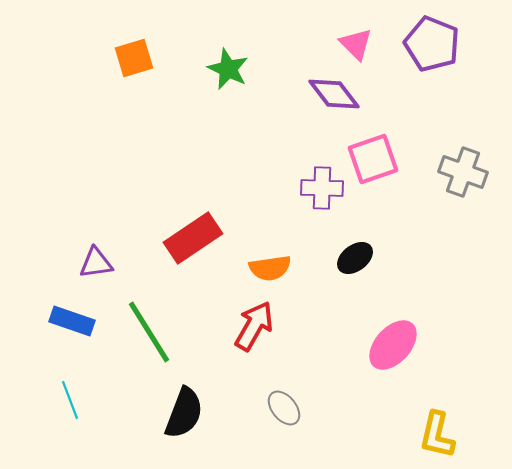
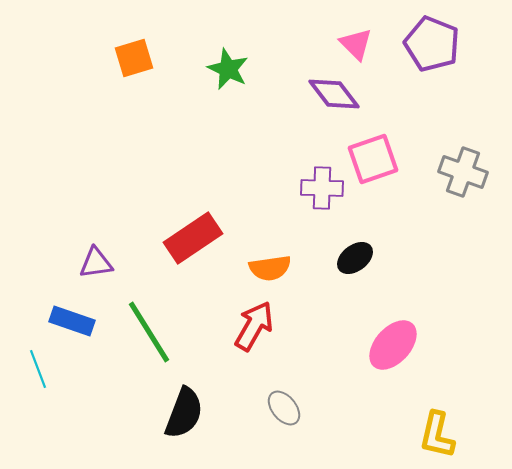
cyan line: moved 32 px left, 31 px up
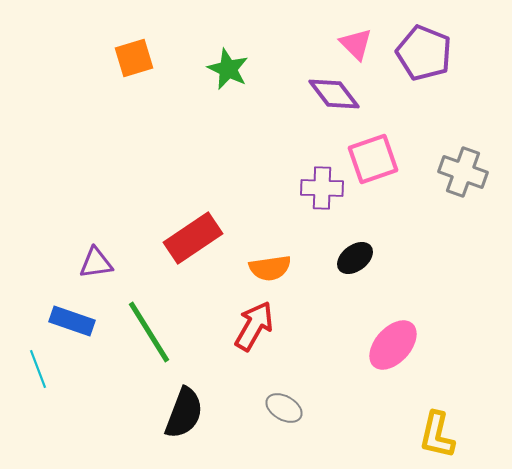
purple pentagon: moved 8 px left, 9 px down
gray ellipse: rotated 21 degrees counterclockwise
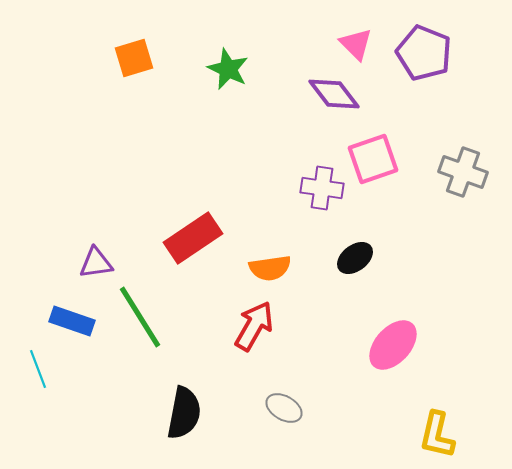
purple cross: rotated 6 degrees clockwise
green line: moved 9 px left, 15 px up
black semicircle: rotated 10 degrees counterclockwise
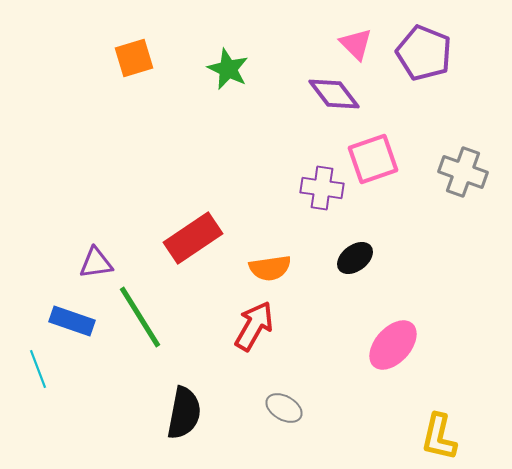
yellow L-shape: moved 2 px right, 2 px down
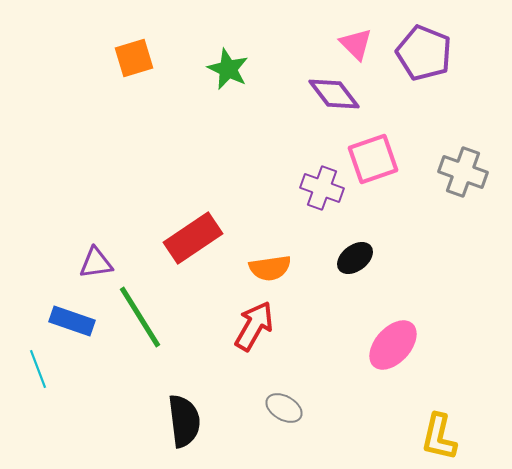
purple cross: rotated 12 degrees clockwise
black semicircle: moved 8 px down; rotated 18 degrees counterclockwise
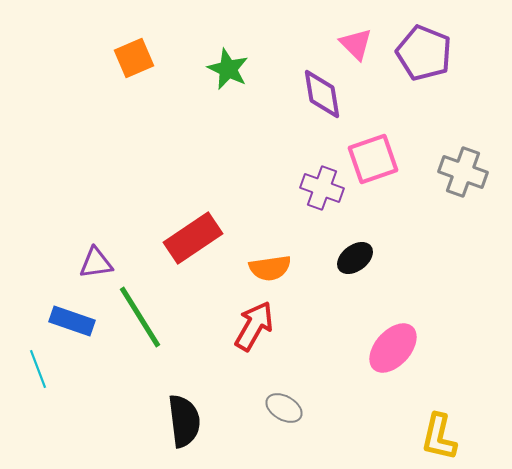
orange square: rotated 6 degrees counterclockwise
purple diamond: moved 12 px left; rotated 28 degrees clockwise
pink ellipse: moved 3 px down
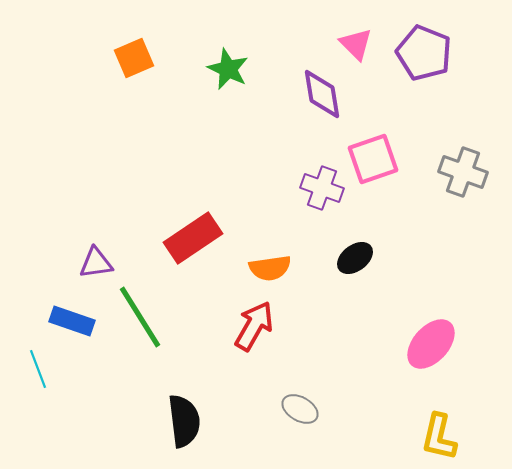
pink ellipse: moved 38 px right, 4 px up
gray ellipse: moved 16 px right, 1 px down
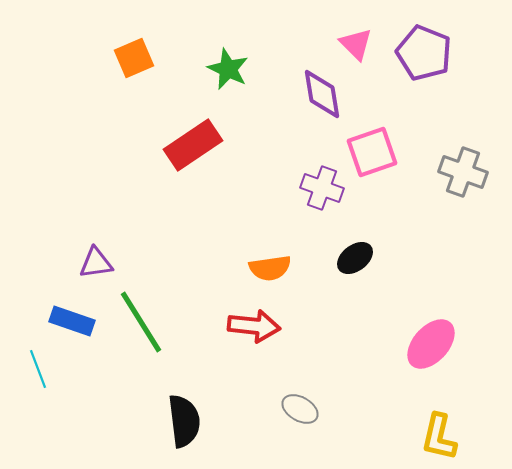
pink square: moved 1 px left, 7 px up
red rectangle: moved 93 px up
green line: moved 1 px right, 5 px down
red arrow: rotated 66 degrees clockwise
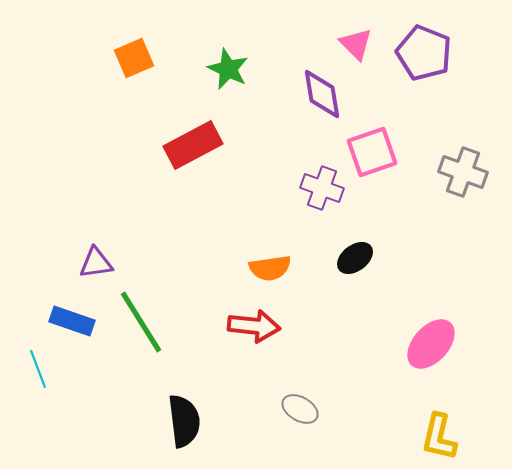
red rectangle: rotated 6 degrees clockwise
